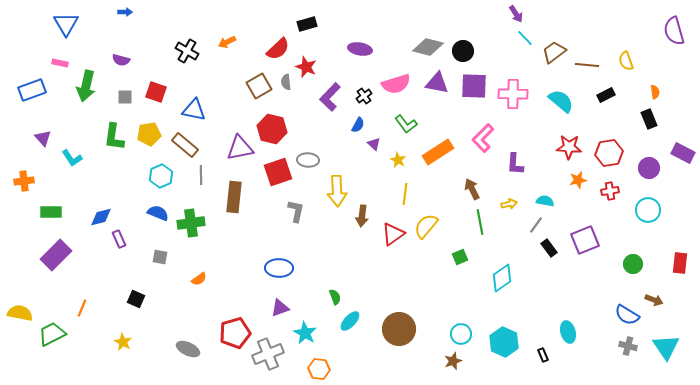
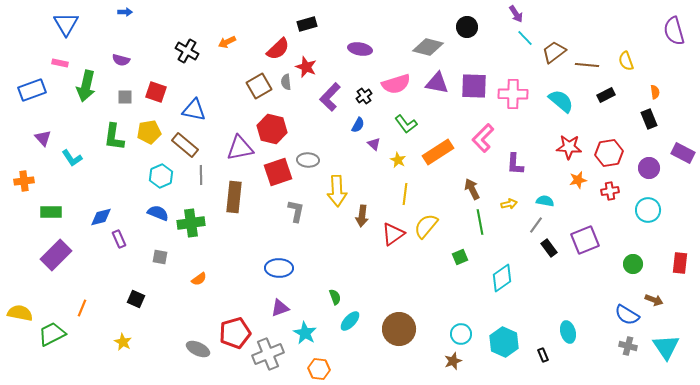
black circle at (463, 51): moved 4 px right, 24 px up
yellow pentagon at (149, 134): moved 2 px up
gray ellipse at (188, 349): moved 10 px right
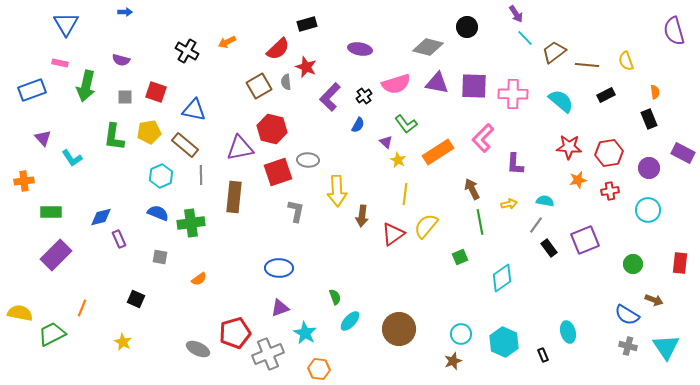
purple triangle at (374, 144): moved 12 px right, 2 px up
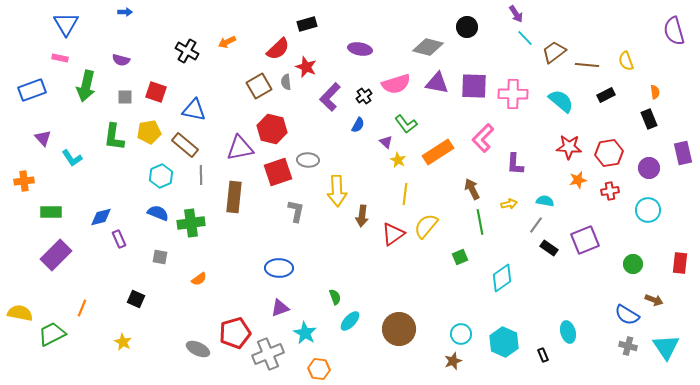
pink rectangle at (60, 63): moved 5 px up
purple rectangle at (683, 153): rotated 50 degrees clockwise
black rectangle at (549, 248): rotated 18 degrees counterclockwise
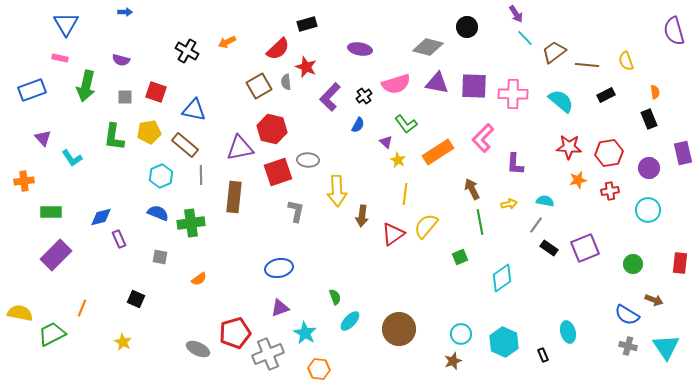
purple square at (585, 240): moved 8 px down
blue ellipse at (279, 268): rotated 12 degrees counterclockwise
